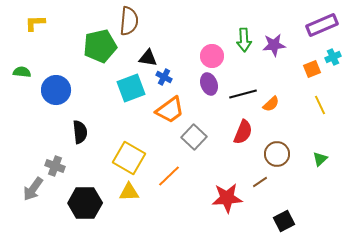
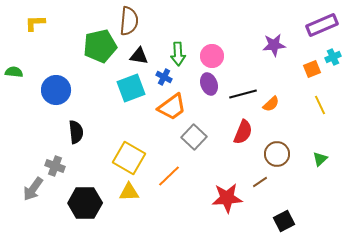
green arrow: moved 66 px left, 14 px down
black triangle: moved 9 px left, 2 px up
green semicircle: moved 8 px left
orange trapezoid: moved 2 px right, 3 px up
black semicircle: moved 4 px left
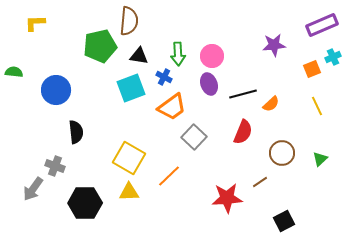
yellow line: moved 3 px left, 1 px down
brown circle: moved 5 px right, 1 px up
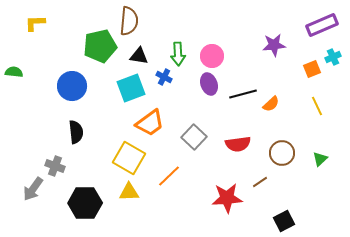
blue circle: moved 16 px right, 4 px up
orange trapezoid: moved 22 px left, 16 px down
red semicircle: moved 5 px left, 12 px down; rotated 60 degrees clockwise
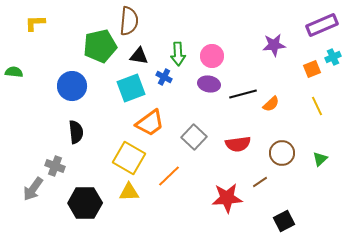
purple ellipse: rotated 60 degrees counterclockwise
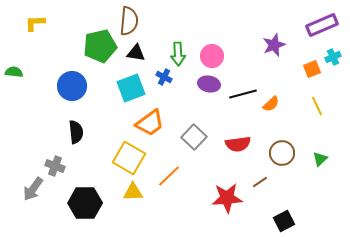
purple star: rotated 15 degrees counterclockwise
black triangle: moved 3 px left, 3 px up
yellow triangle: moved 4 px right
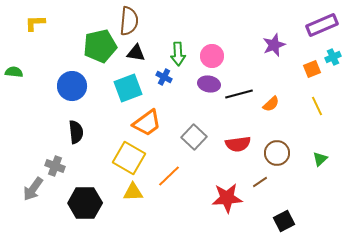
cyan square: moved 3 px left
black line: moved 4 px left
orange trapezoid: moved 3 px left
brown circle: moved 5 px left
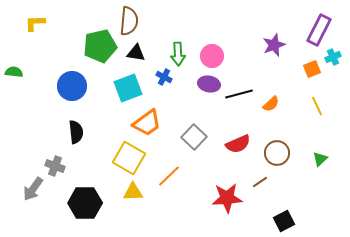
purple rectangle: moved 3 px left, 5 px down; rotated 40 degrees counterclockwise
red semicircle: rotated 15 degrees counterclockwise
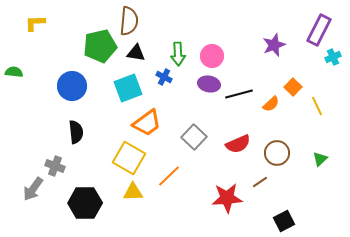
orange square: moved 19 px left, 18 px down; rotated 24 degrees counterclockwise
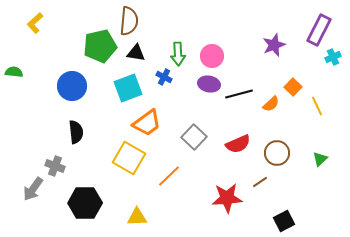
yellow L-shape: rotated 40 degrees counterclockwise
yellow triangle: moved 4 px right, 25 px down
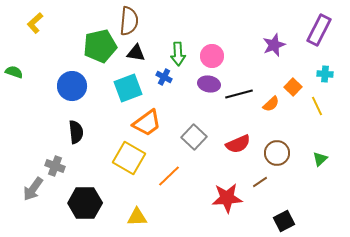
cyan cross: moved 8 px left, 17 px down; rotated 28 degrees clockwise
green semicircle: rotated 12 degrees clockwise
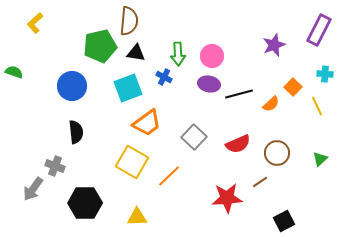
yellow square: moved 3 px right, 4 px down
